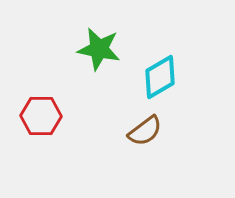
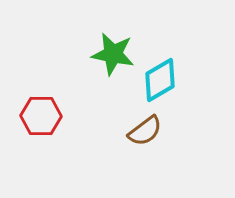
green star: moved 14 px right, 5 px down
cyan diamond: moved 3 px down
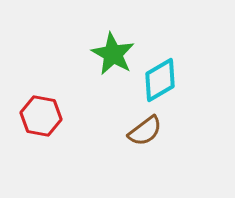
green star: rotated 18 degrees clockwise
red hexagon: rotated 9 degrees clockwise
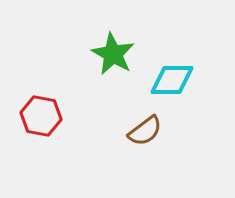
cyan diamond: moved 12 px right; rotated 30 degrees clockwise
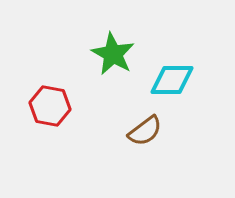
red hexagon: moved 9 px right, 10 px up
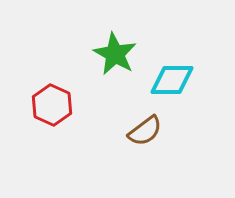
green star: moved 2 px right
red hexagon: moved 2 px right, 1 px up; rotated 15 degrees clockwise
